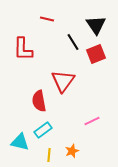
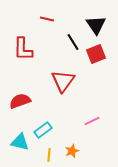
red semicircle: moved 19 px left; rotated 80 degrees clockwise
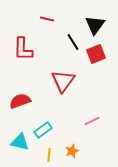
black triangle: moved 1 px left; rotated 10 degrees clockwise
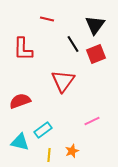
black line: moved 2 px down
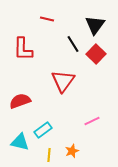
red square: rotated 24 degrees counterclockwise
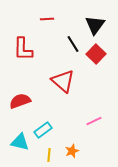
red line: rotated 16 degrees counterclockwise
red triangle: rotated 25 degrees counterclockwise
pink line: moved 2 px right
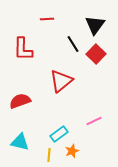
red triangle: moved 2 px left; rotated 40 degrees clockwise
cyan rectangle: moved 16 px right, 4 px down
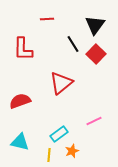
red triangle: moved 2 px down
